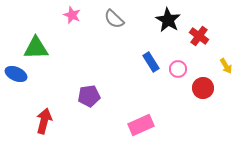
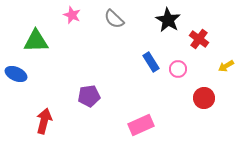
red cross: moved 3 px down
green triangle: moved 7 px up
yellow arrow: rotated 91 degrees clockwise
red circle: moved 1 px right, 10 px down
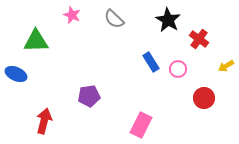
pink rectangle: rotated 40 degrees counterclockwise
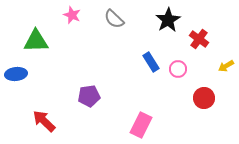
black star: rotated 10 degrees clockwise
blue ellipse: rotated 30 degrees counterclockwise
red arrow: rotated 60 degrees counterclockwise
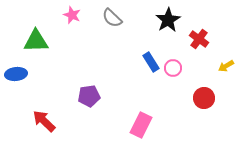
gray semicircle: moved 2 px left, 1 px up
pink circle: moved 5 px left, 1 px up
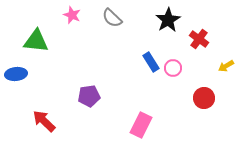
green triangle: rotated 8 degrees clockwise
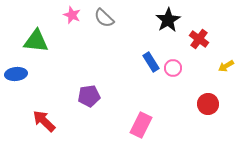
gray semicircle: moved 8 px left
red circle: moved 4 px right, 6 px down
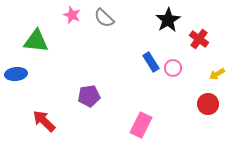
yellow arrow: moved 9 px left, 8 px down
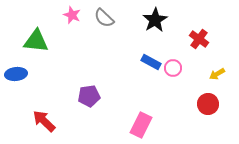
black star: moved 13 px left
blue rectangle: rotated 30 degrees counterclockwise
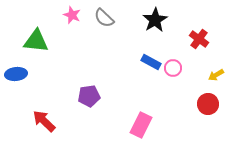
yellow arrow: moved 1 px left, 1 px down
